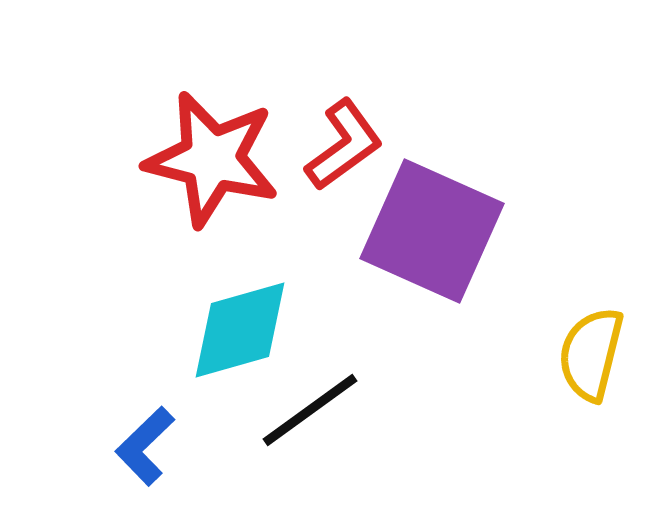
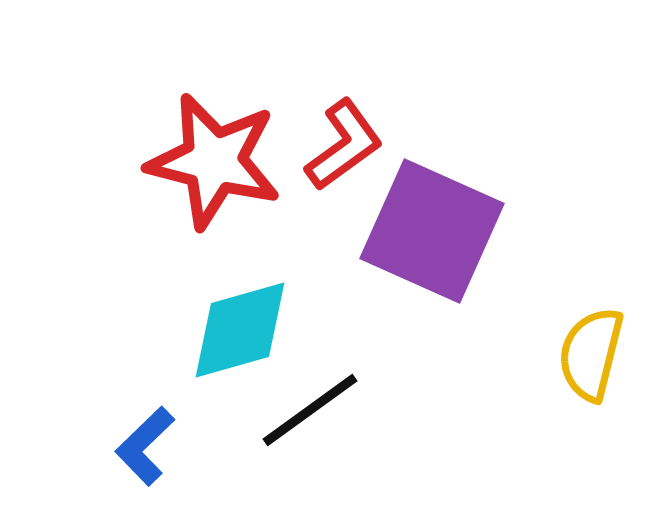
red star: moved 2 px right, 2 px down
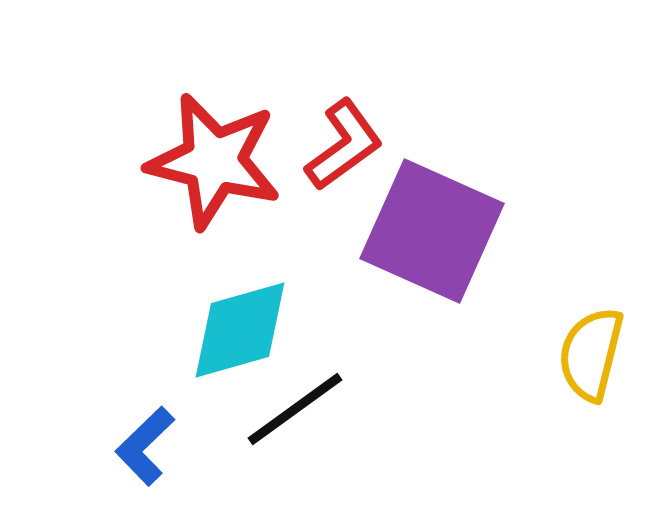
black line: moved 15 px left, 1 px up
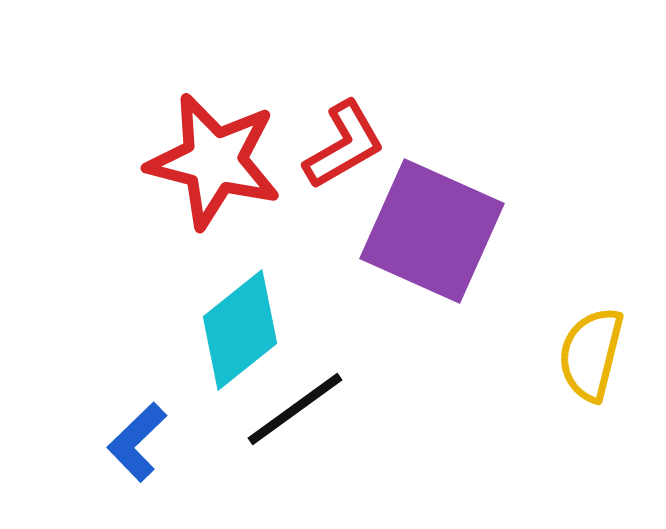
red L-shape: rotated 6 degrees clockwise
cyan diamond: rotated 23 degrees counterclockwise
blue L-shape: moved 8 px left, 4 px up
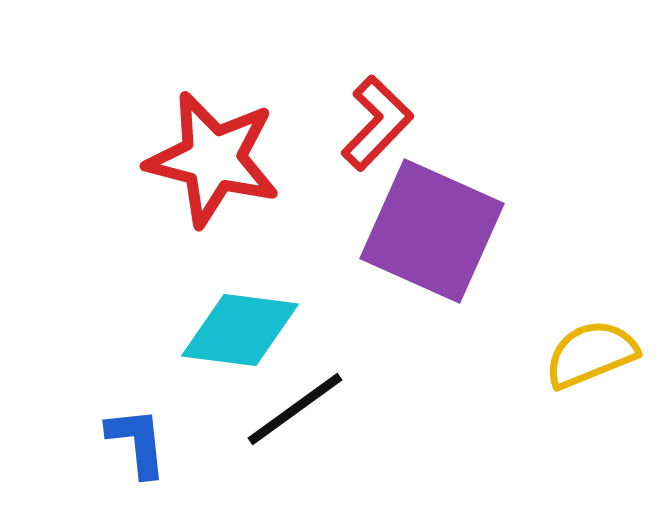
red L-shape: moved 33 px right, 22 px up; rotated 16 degrees counterclockwise
red star: moved 1 px left, 2 px up
cyan diamond: rotated 46 degrees clockwise
yellow semicircle: rotated 54 degrees clockwise
blue L-shape: rotated 128 degrees clockwise
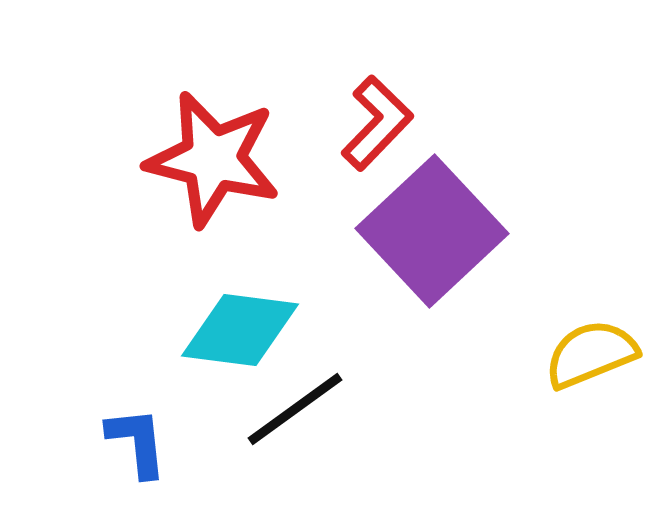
purple square: rotated 23 degrees clockwise
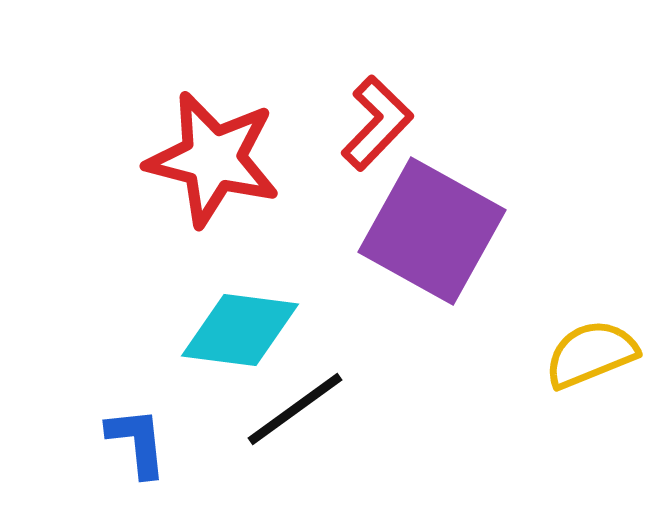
purple square: rotated 18 degrees counterclockwise
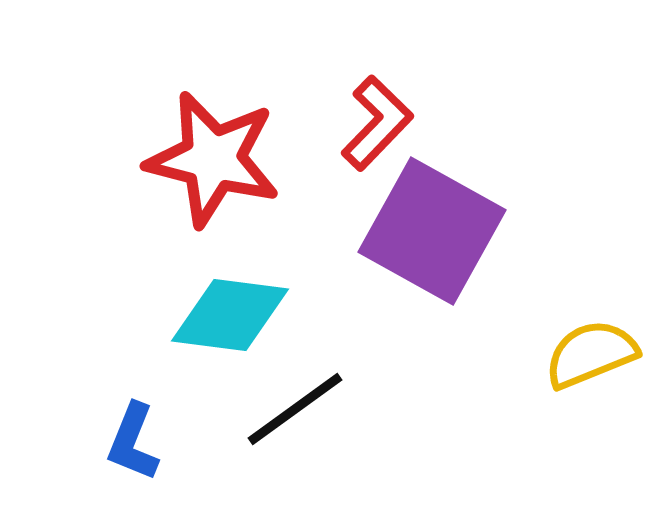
cyan diamond: moved 10 px left, 15 px up
blue L-shape: moved 4 px left; rotated 152 degrees counterclockwise
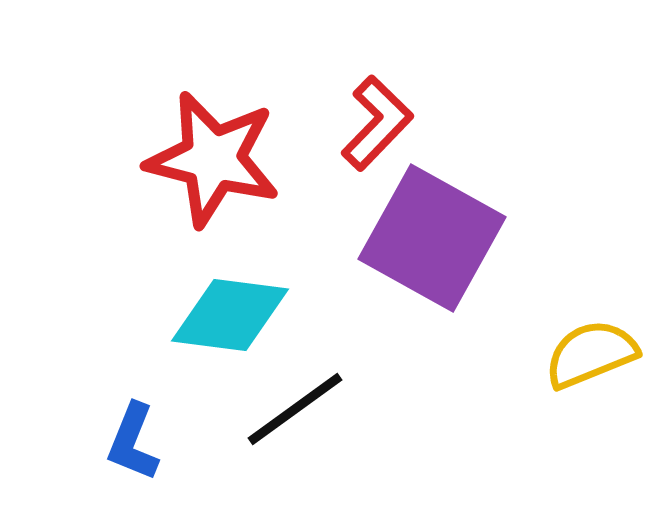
purple square: moved 7 px down
